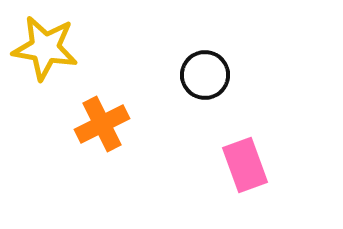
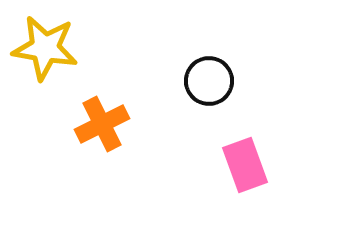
black circle: moved 4 px right, 6 px down
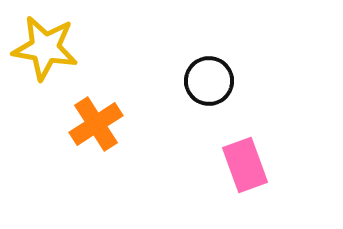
orange cross: moved 6 px left; rotated 6 degrees counterclockwise
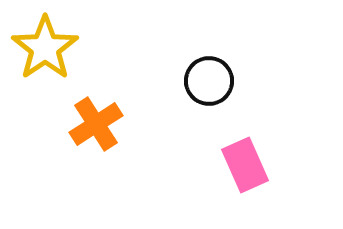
yellow star: rotated 28 degrees clockwise
pink rectangle: rotated 4 degrees counterclockwise
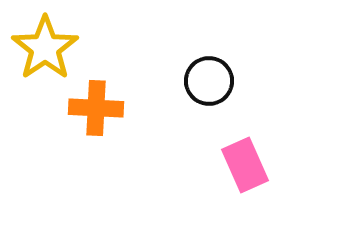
orange cross: moved 16 px up; rotated 36 degrees clockwise
